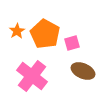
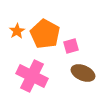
pink square: moved 1 px left, 3 px down
brown ellipse: moved 2 px down
pink cross: rotated 12 degrees counterclockwise
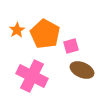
orange star: moved 1 px up
brown ellipse: moved 1 px left, 3 px up
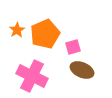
orange pentagon: rotated 20 degrees clockwise
pink square: moved 2 px right, 1 px down
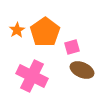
orange pentagon: moved 2 px up; rotated 12 degrees counterclockwise
pink square: moved 1 px left
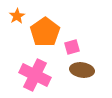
orange star: moved 14 px up
brown ellipse: rotated 15 degrees counterclockwise
pink cross: moved 3 px right, 1 px up
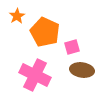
orange pentagon: rotated 12 degrees counterclockwise
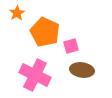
orange star: moved 3 px up
pink square: moved 1 px left, 1 px up
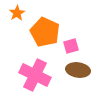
brown ellipse: moved 4 px left
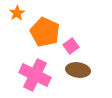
pink square: rotated 21 degrees counterclockwise
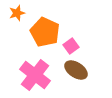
orange star: rotated 14 degrees clockwise
brown ellipse: moved 2 px left; rotated 25 degrees clockwise
pink cross: rotated 12 degrees clockwise
